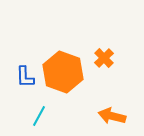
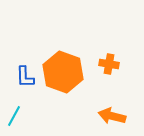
orange cross: moved 5 px right, 6 px down; rotated 36 degrees counterclockwise
cyan line: moved 25 px left
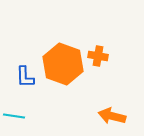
orange cross: moved 11 px left, 8 px up
orange hexagon: moved 8 px up
cyan line: rotated 70 degrees clockwise
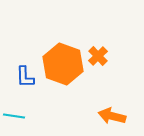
orange cross: rotated 36 degrees clockwise
